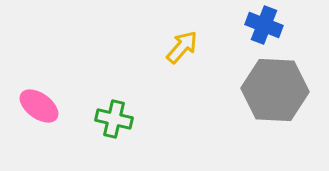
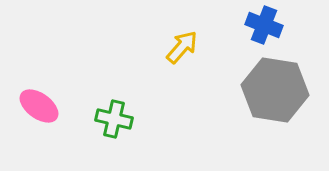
gray hexagon: rotated 6 degrees clockwise
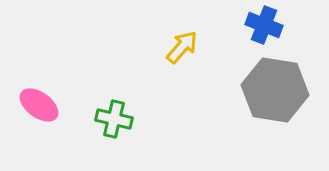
pink ellipse: moved 1 px up
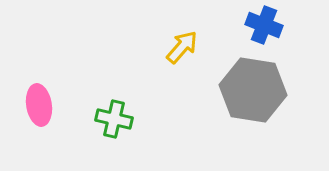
gray hexagon: moved 22 px left
pink ellipse: rotated 45 degrees clockwise
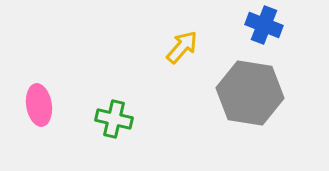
gray hexagon: moved 3 px left, 3 px down
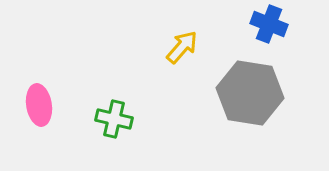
blue cross: moved 5 px right, 1 px up
